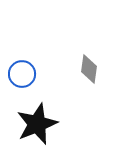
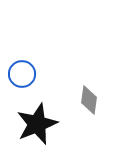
gray diamond: moved 31 px down
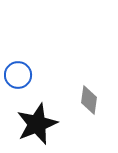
blue circle: moved 4 px left, 1 px down
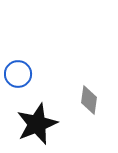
blue circle: moved 1 px up
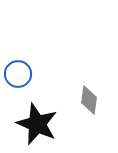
black star: rotated 27 degrees counterclockwise
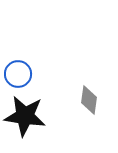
black star: moved 12 px left, 8 px up; rotated 15 degrees counterclockwise
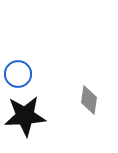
black star: rotated 12 degrees counterclockwise
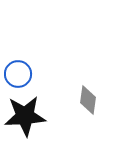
gray diamond: moved 1 px left
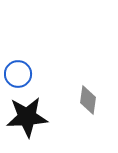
black star: moved 2 px right, 1 px down
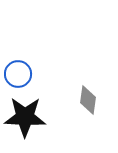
black star: moved 2 px left; rotated 6 degrees clockwise
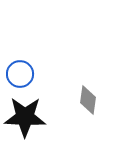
blue circle: moved 2 px right
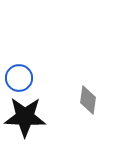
blue circle: moved 1 px left, 4 px down
